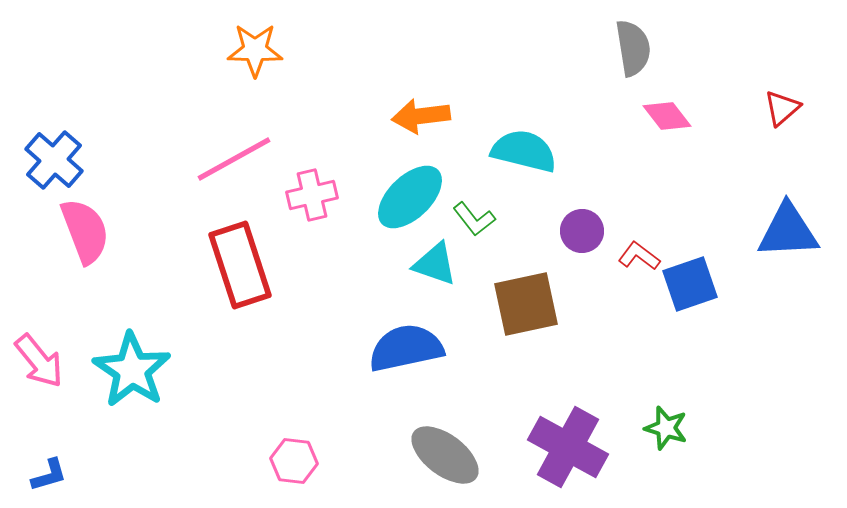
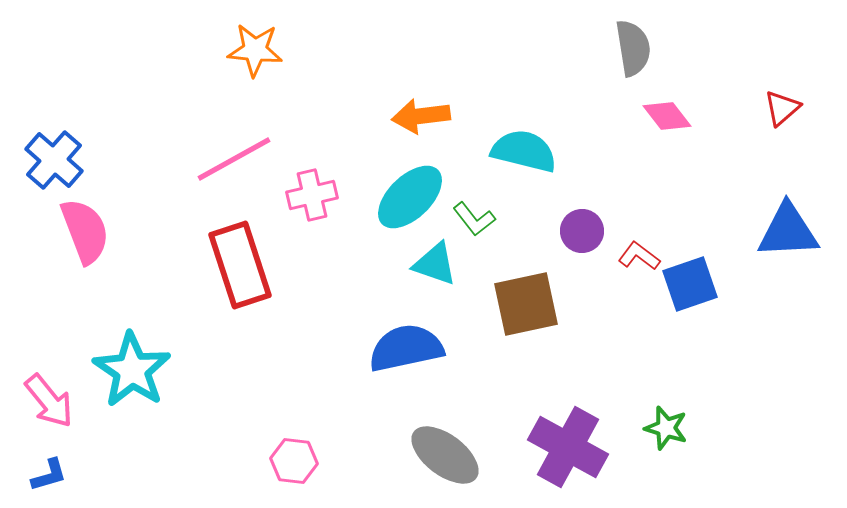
orange star: rotated 4 degrees clockwise
pink arrow: moved 10 px right, 40 px down
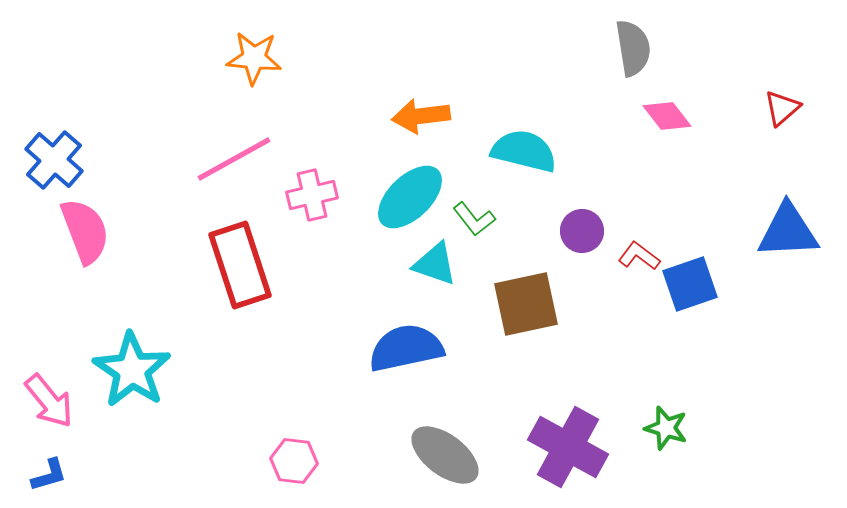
orange star: moved 1 px left, 8 px down
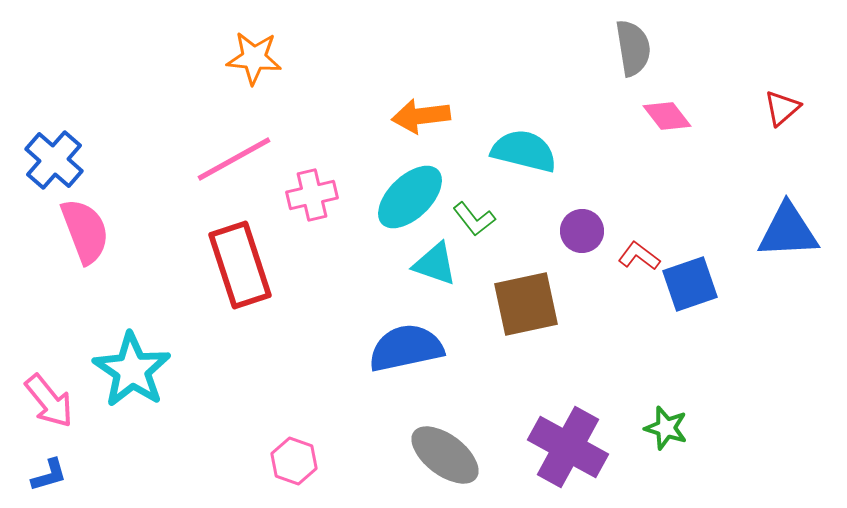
pink hexagon: rotated 12 degrees clockwise
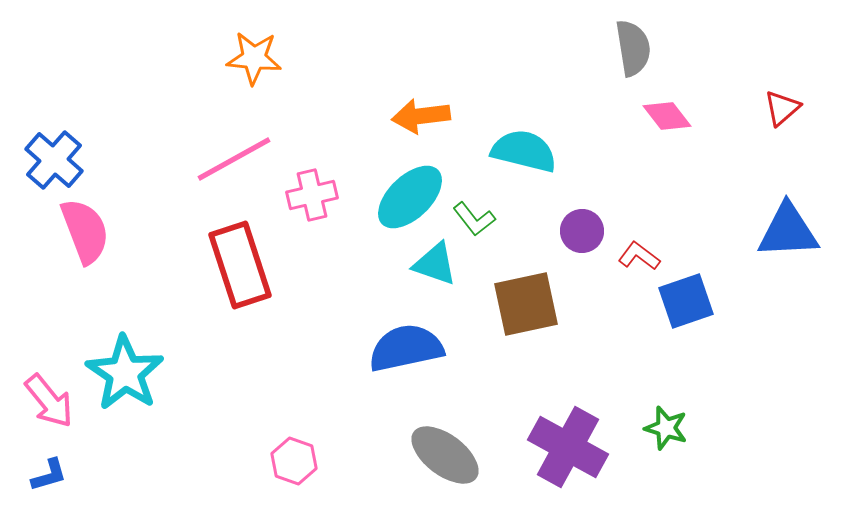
blue square: moved 4 px left, 17 px down
cyan star: moved 7 px left, 3 px down
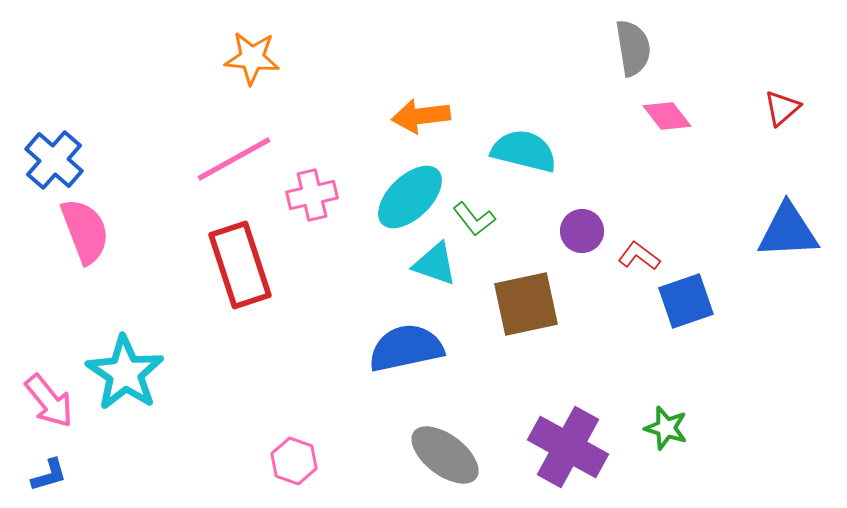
orange star: moved 2 px left
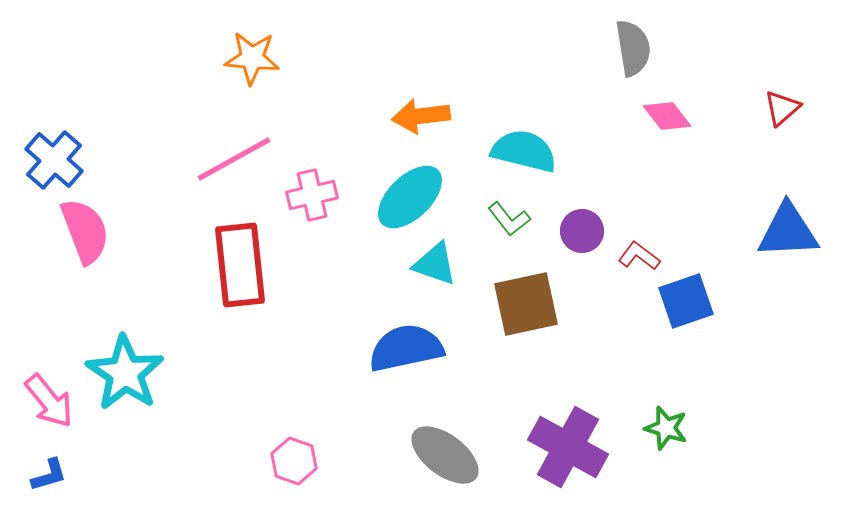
green L-shape: moved 35 px right
red rectangle: rotated 12 degrees clockwise
